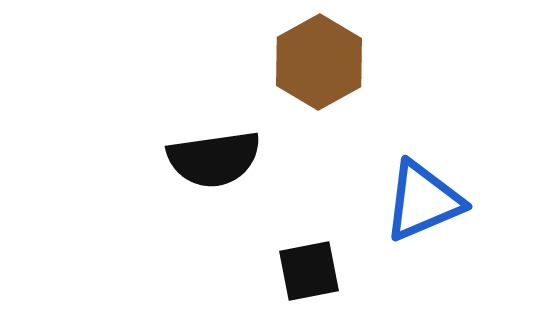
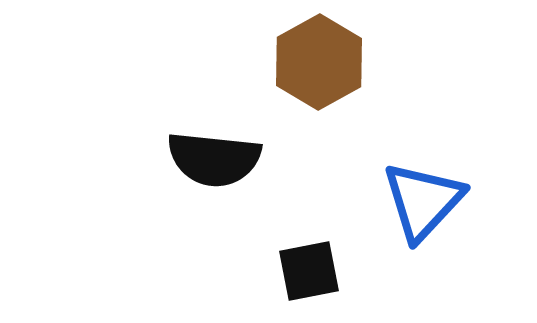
black semicircle: rotated 14 degrees clockwise
blue triangle: rotated 24 degrees counterclockwise
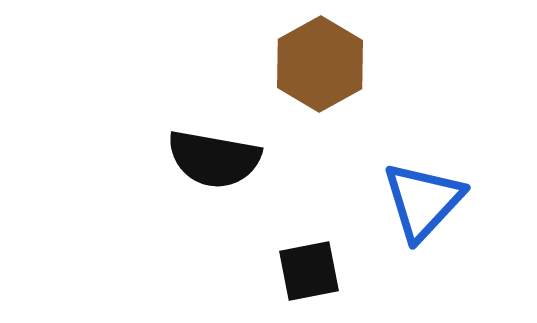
brown hexagon: moved 1 px right, 2 px down
black semicircle: rotated 4 degrees clockwise
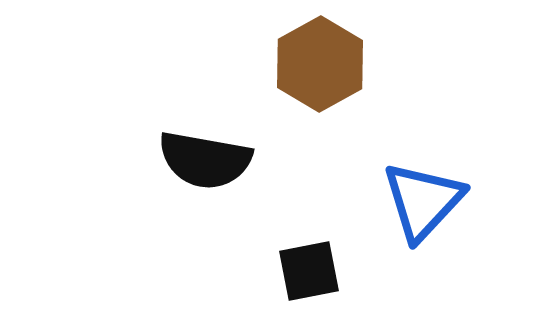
black semicircle: moved 9 px left, 1 px down
